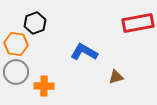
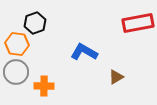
orange hexagon: moved 1 px right
brown triangle: rotated 14 degrees counterclockwise
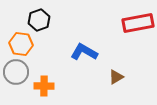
black hexagon: moved 4 px right, 3 px up
orange hexagon: moved 4 px right
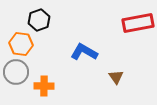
brown triangle: rotated 35 degrees counterclockwise
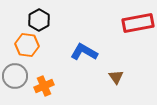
black hexagon: rotated 10 degrees counterclockwise
orange hexagon: moved 6 px right, 1 px down
gray circle: moved 1 px left, 4 px down
orange cross: rotated 24 degrees counterclockwise
